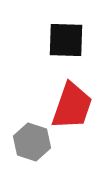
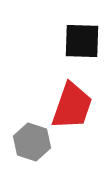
black square: moved 16 px right, 1 px down
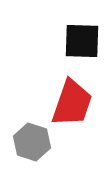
red trapezoid: moved 3 px up
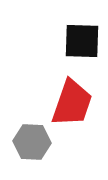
gray hexagon: rotated 15 degrees counterclockwise
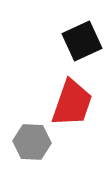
black square: rotated 27 degrees counterclockwise
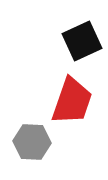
red trapezoid: moved 2 px up
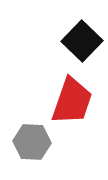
black square: rotated 21 degrees counterclockwise
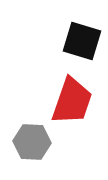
black square: rotated 27 degrees counterclockwise
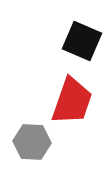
black square: rotated 6 degrees clockwise
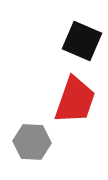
red trapezoid: moved 3 px right, 1 px up
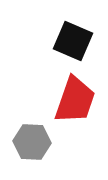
black square: moved 9 px left
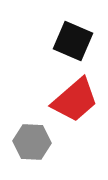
red trapezoid: rotated 30 degrees clockwise
